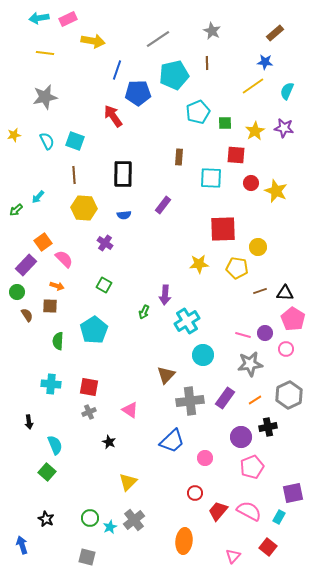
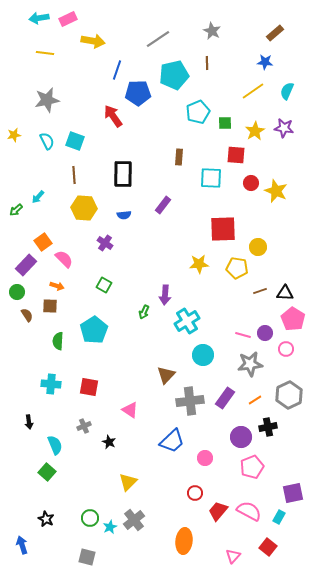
yellow line at (253, 86): moved 5 px down
gray star at (45, 97): moved 2 px right, 3 px down
gray cross at (89, 412): moved 5 px left, 14 px down
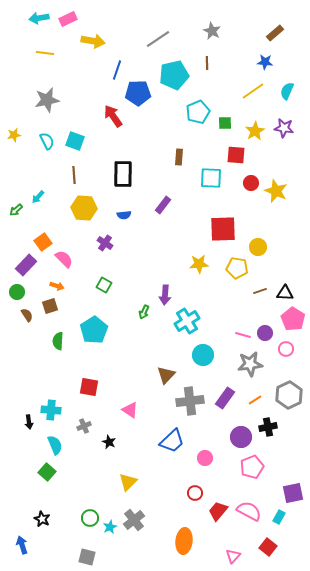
brown square at (50, 306): rotated 21 degrees counterclockwise
cyan cross at (51, 384): moved 26 px down
black star at (46, 519): moved 4 px left
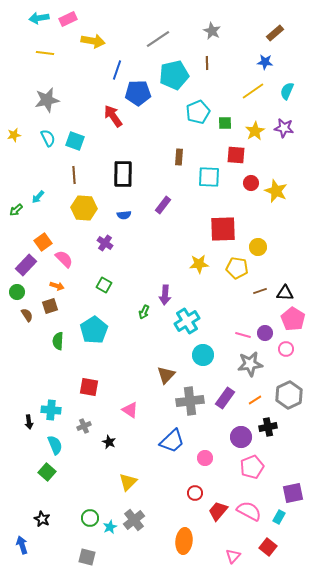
cyan semicircle at (47, 141): moved 1 px right, 3 px up
cyan square at (211, 178): moved 2 px left, 1 px up
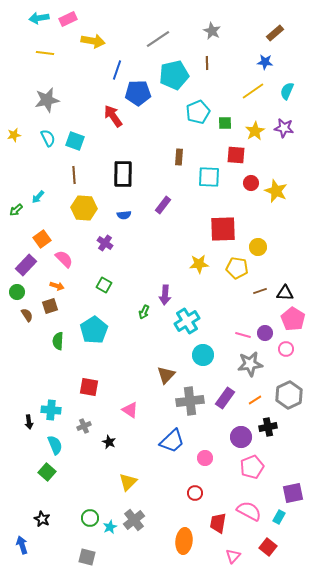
orange square at (43, 242): moved 1 px left, 3 px up
red trapezoid at (218, 511): moved 12 px down; rotated 30 degrees counterclockwise
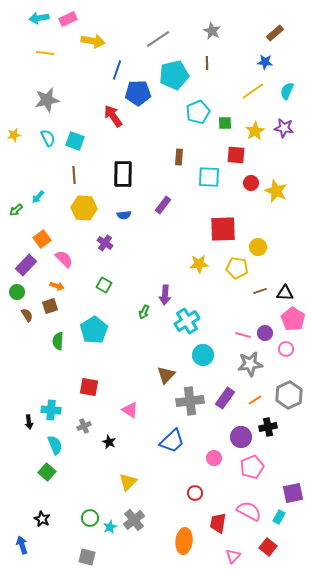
pink circle at (205, 458): moved 9 px right
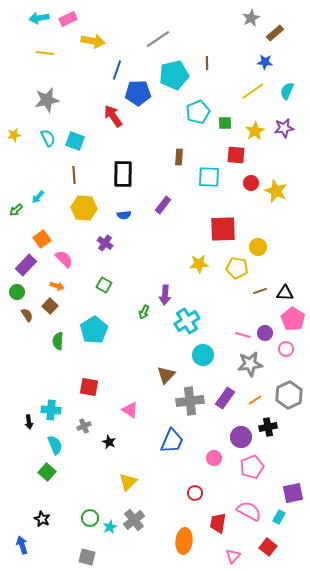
gray star at (212, 31): moved 39 px right, 13 px up; rotated 18 degrees clockwise
purple star at (284, 128): rotated 18 degrees counterclockwise
brown square at (50, 306): rotated 28 degrees counterclockwise
blue trapezoid at (172, 441): rotated 24 degrees counterclockwise
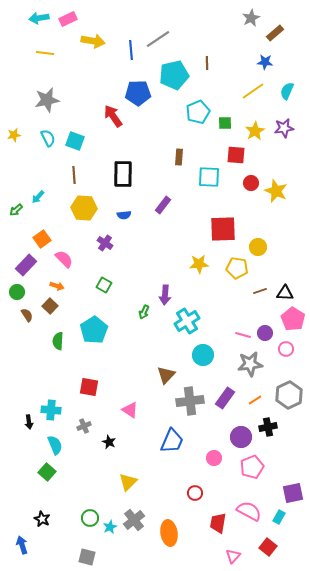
blue line at (117, 70): moved 14 px right, 20 px up; rotated 24 degrees counterclockwise
orange ellipse at (184, 541): moved 15 px left, 8 px up; rotated 15 degrees counterclockwise
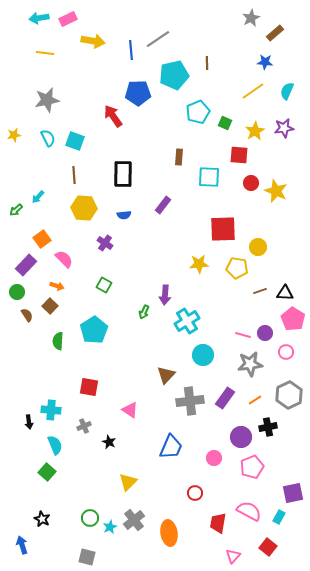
green square at (225, 123): rotated 24 degrees clockwise
red square at (236, 155): moved 3 px right
pink circle at (286, 349): moved 3 px down
blue trapezoid at (172, 441): moved 1 px left, 6 px down
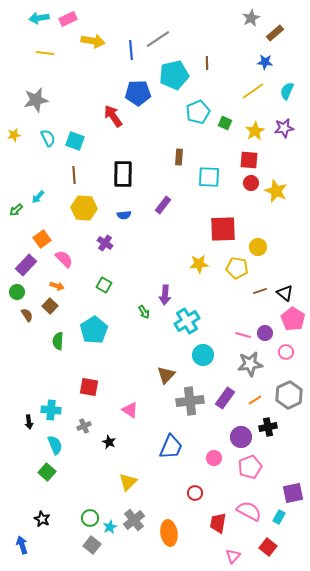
gray star at (47, 100): moved 11 px left
red square at (239, 155): moved 10 px right, 5 px down
black triangle at (285, 293): rotated 36 degrees clockwise
green arrow at (144, 312): rotated 56 degrees counterclockwise
pink pentagon at (252, 467): moved 2 px left
gray square at (87, 557): moved 5 px right, 12 px up; rotated 24 degrees clockwise
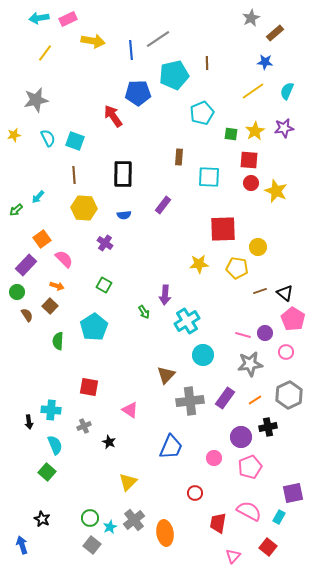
yellow line at (45, 53): rotated 60 degrees counterclockwise
cyan pentagon at (198, 112): moved 4 px right, 1 px down
green square at (225, 123): moved 6 px right, 11 px down; rotated 16 degrees counterclockwise
cyan pentagon at (94, 330): moved 3 px up
orange ellipse at (169, 533): moved 4 px left
